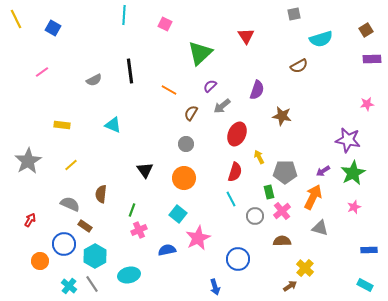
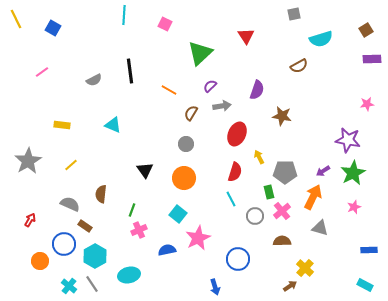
gray arrow at (222, 106): rotated 150 degrees counterclockwise
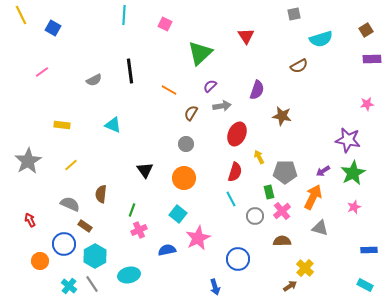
yellow line at (16, 19): moved 5 px right, 4 px up
red arrow at (30, 220): rotated 56 degrees counterclockwise
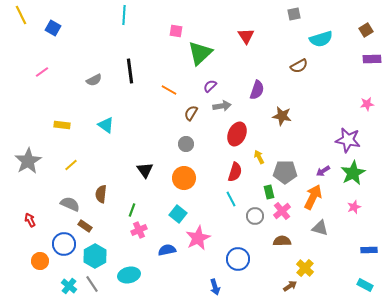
pink square at (165, 24): moved 11 px right, 7 px down; rotated 16 degrees counterclockwise
cyan triangle at (113, 125): moved 7 px left; rotated 12 degrees clockwise
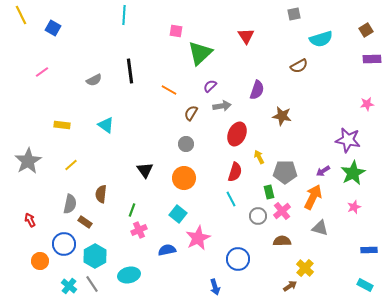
gray semicircle at (70, 204): rotated 78 degrees clockwise
gray circle at (255, 216): moved 3 px right
brown rectangle at (85, 226): moved 4 px up
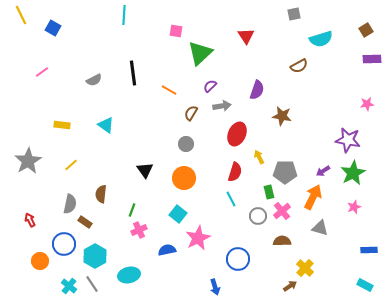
black line at (130, 71): moved 3 px right, 2 px down
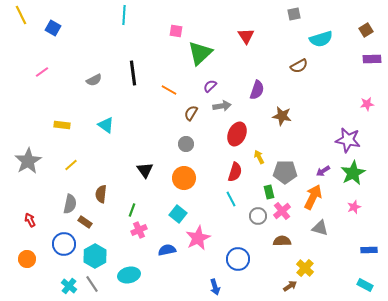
orange circle at (40, 261): moved 13 px left, 2 px up
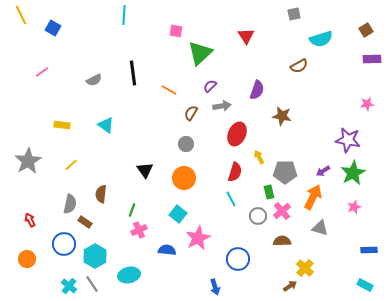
blue semicircle at (167, 250): rotated 18 degrees clockwise
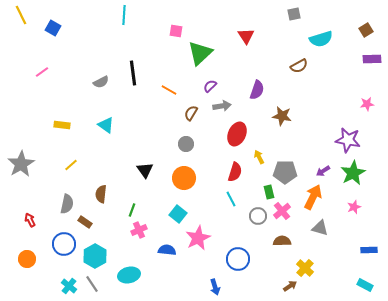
gray semicircle at (94, 80): moved 7 px right, 2 px down
gray star at (28, 161): moved 7 px left, 3 px down
gray semicircle at (70, 204): moved 3 px left
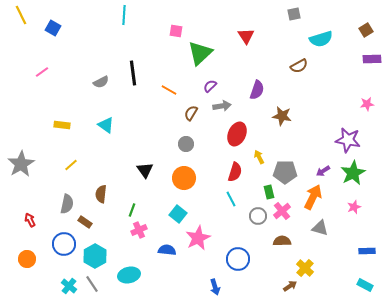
blue rectangle at (369, 250): moved 2 px left, 1 px down
